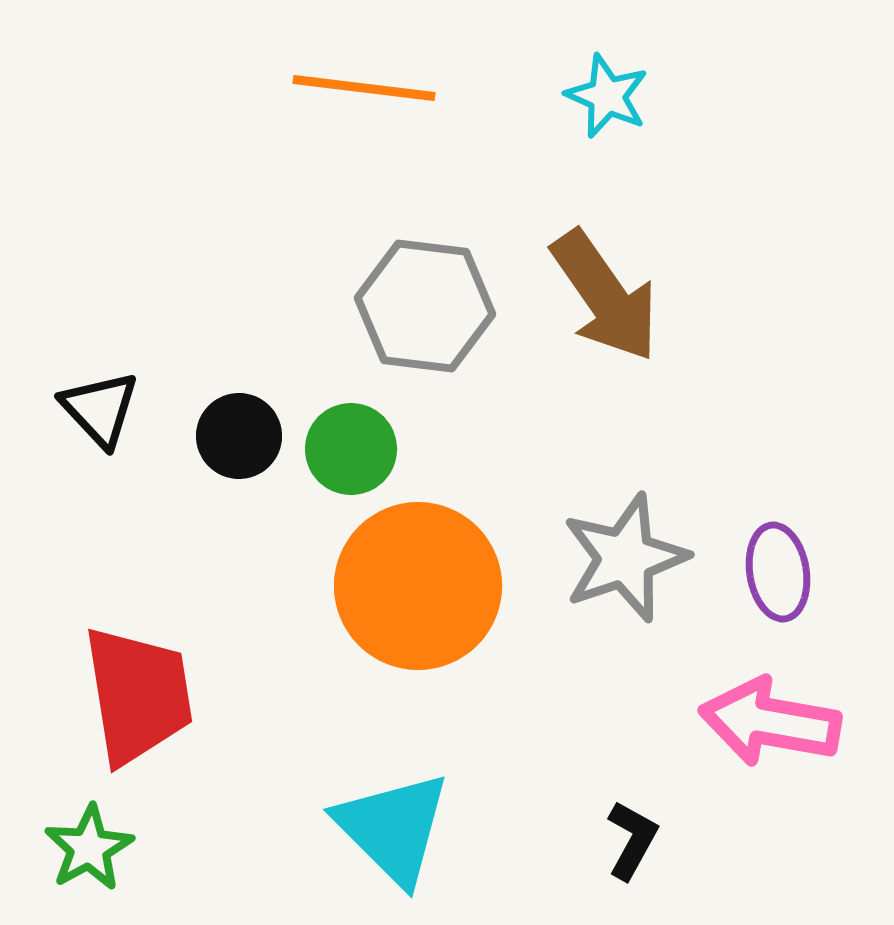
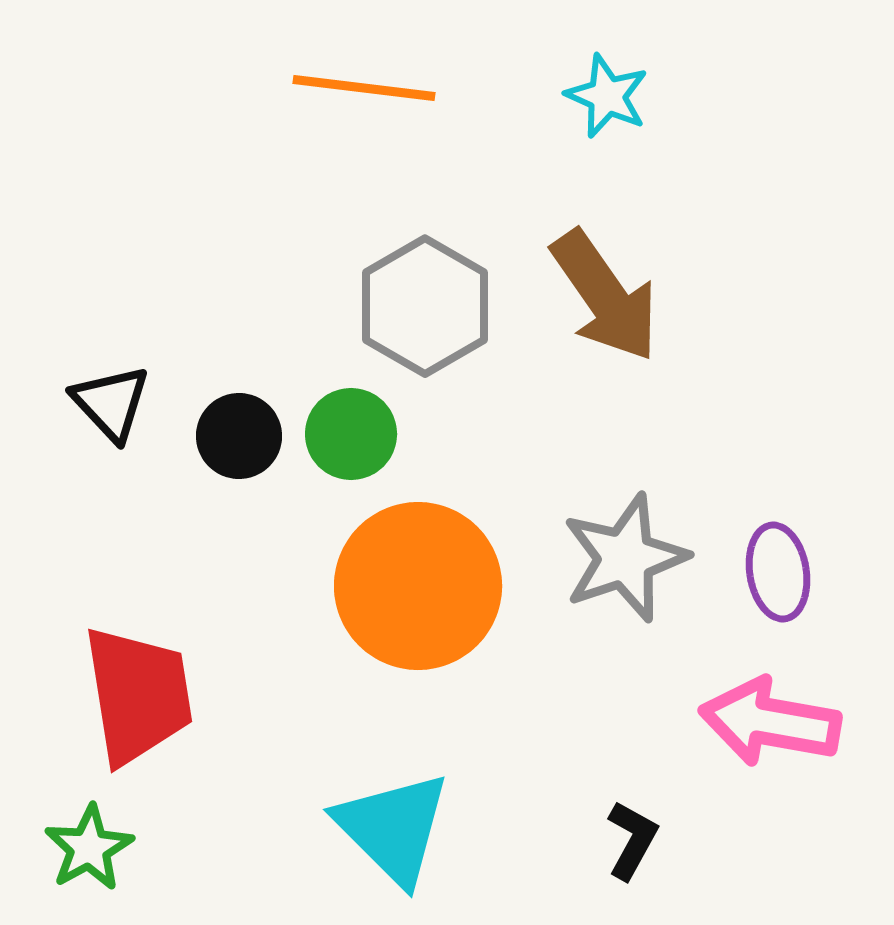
gray hexagon: rotated 23 degrees clockwise
black triangle: moved 11 px right, 6 px up
green circle: moved 15 px up
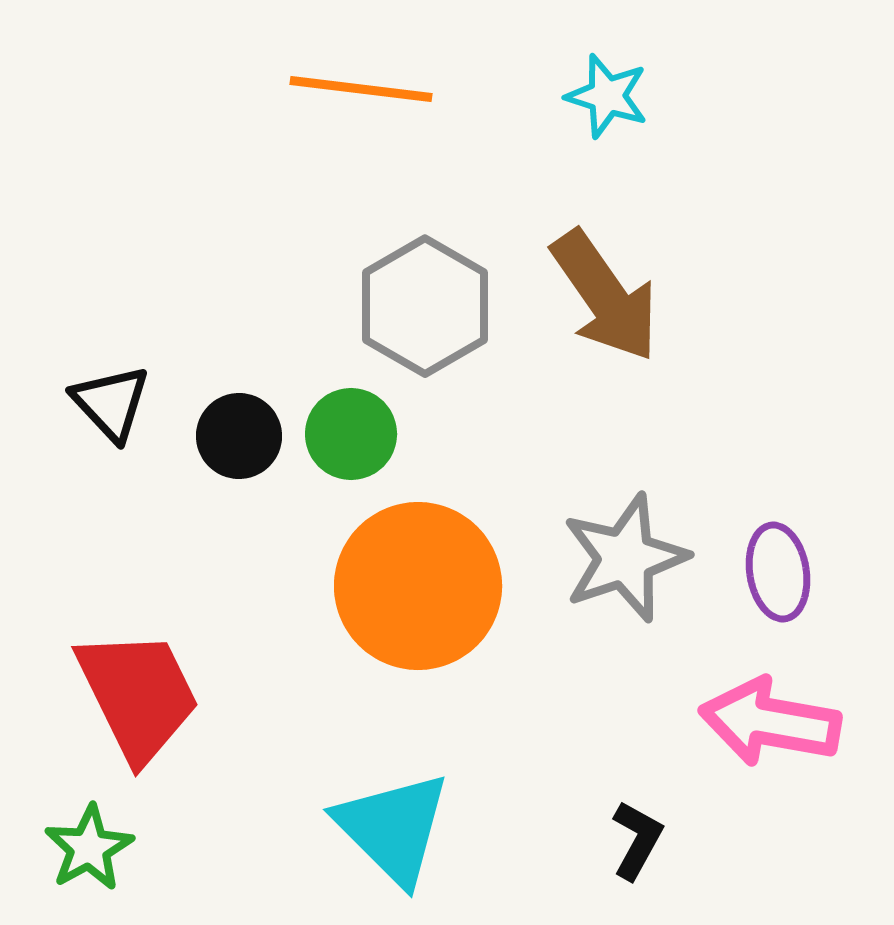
orange line: moved 3 px left, 1 px down
cyan star: rotated 6 degrees counterclockwise
red trapezoid: rotated 17 degrees counterclockwise
black L-shape: moved 5 px right
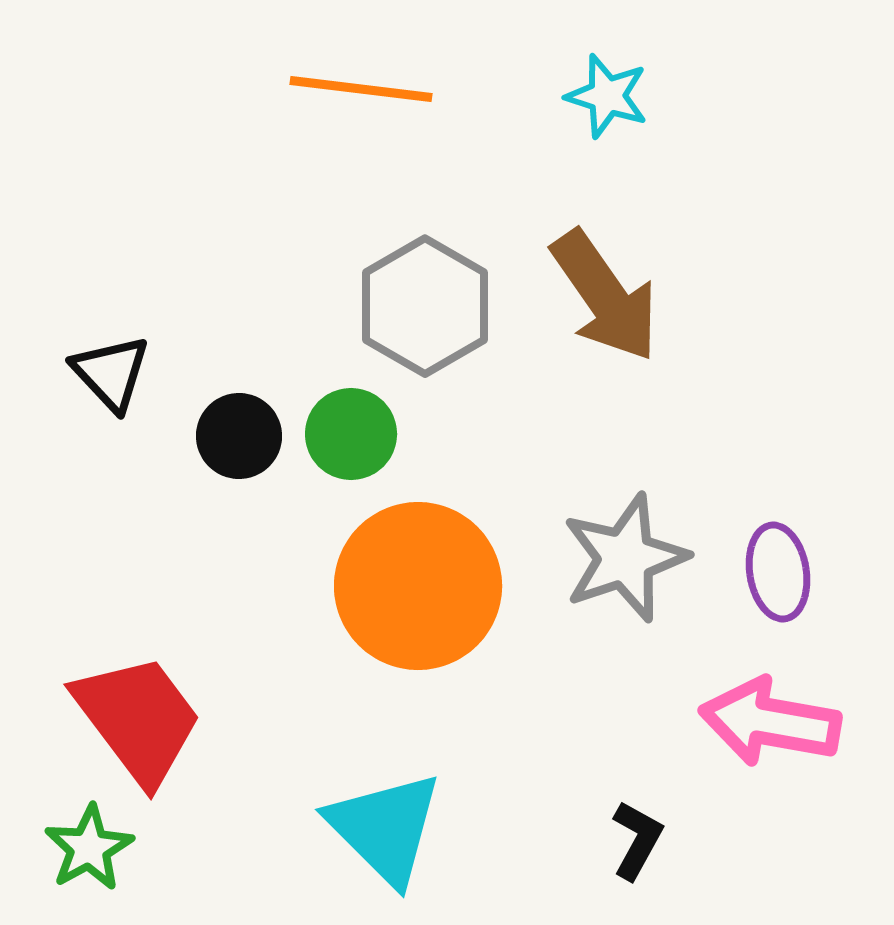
black triangle: moved 30 px up
red trapezoid: moved 24 px down; rotated 11 degrees counterclockwise
cyan triangle: moved 8 px left
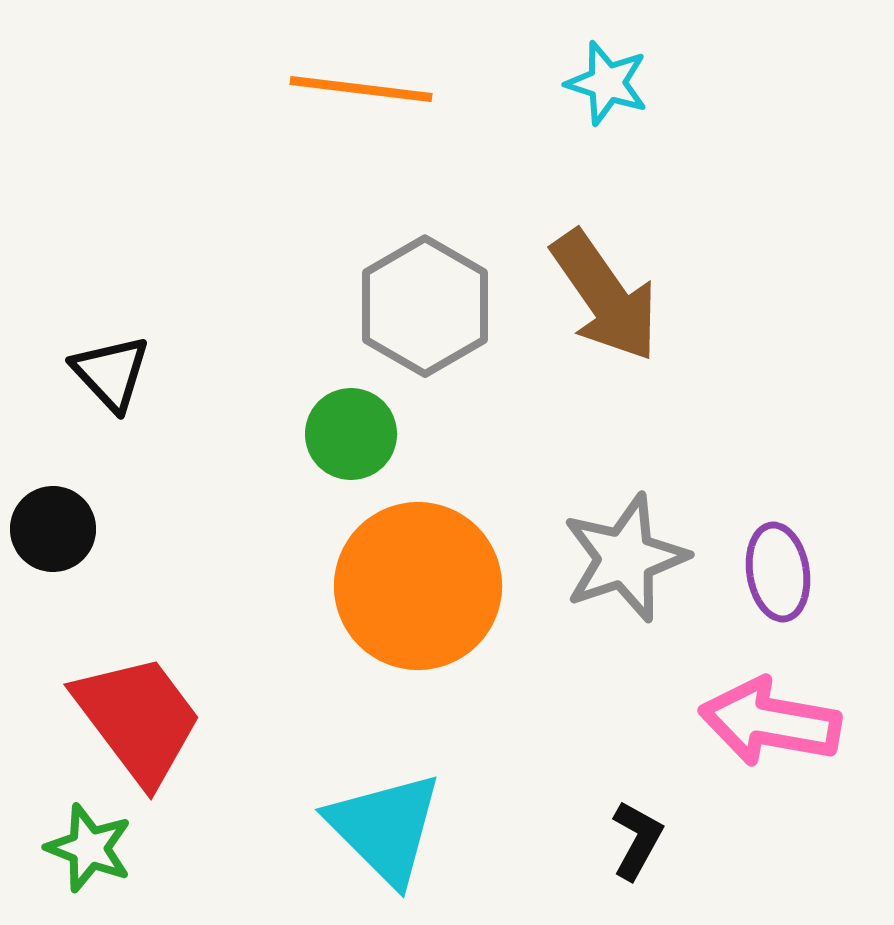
cyan star: moved 13 px up
black circle: moved 186 px left, 93 px down
green star: rotated 22 degrees counterclockwise
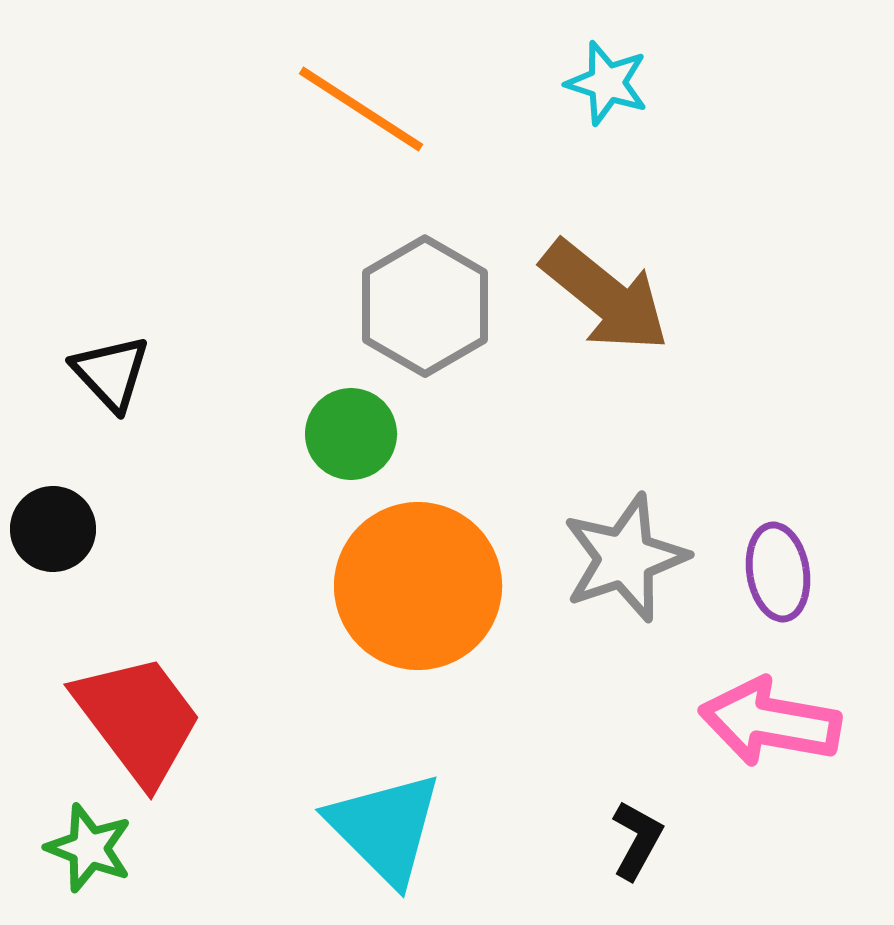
orange line: moved 20 px down; rotated 26 degrees clockwise
brown arrow: rotated 16 degrees counterclockwise
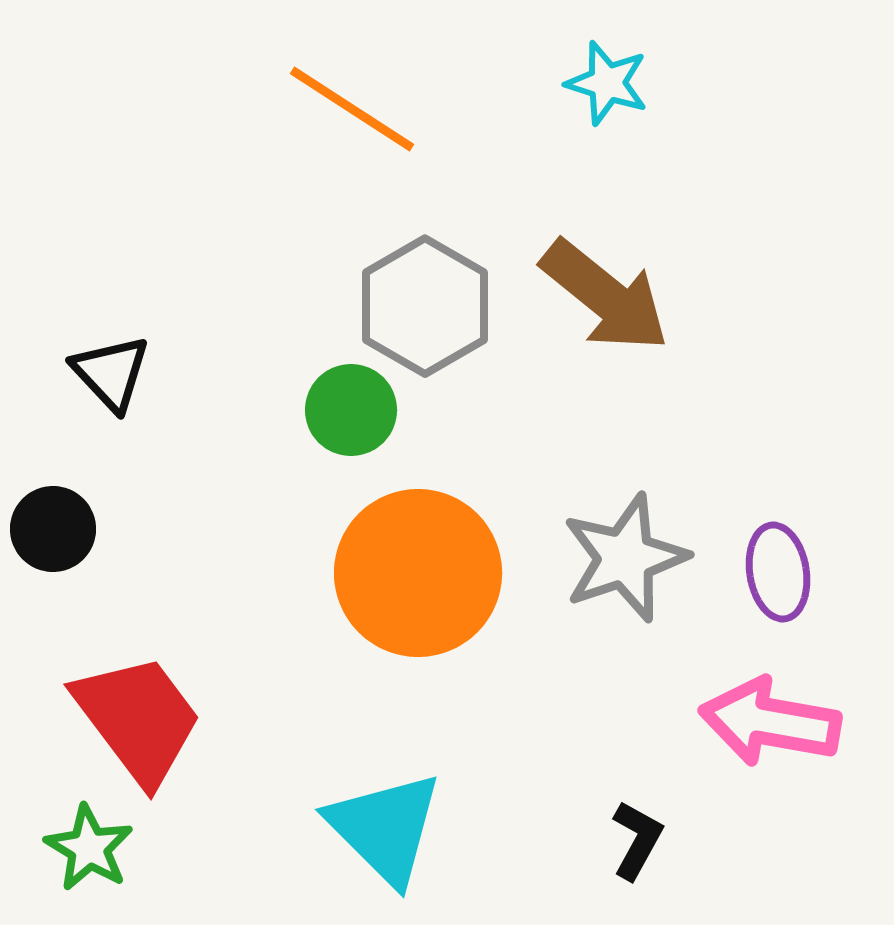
orange line: moved 9 px left
green circle: moved 24 px up
orange circle: moved 13 px up
green star: rotated 10 degrees clockwise
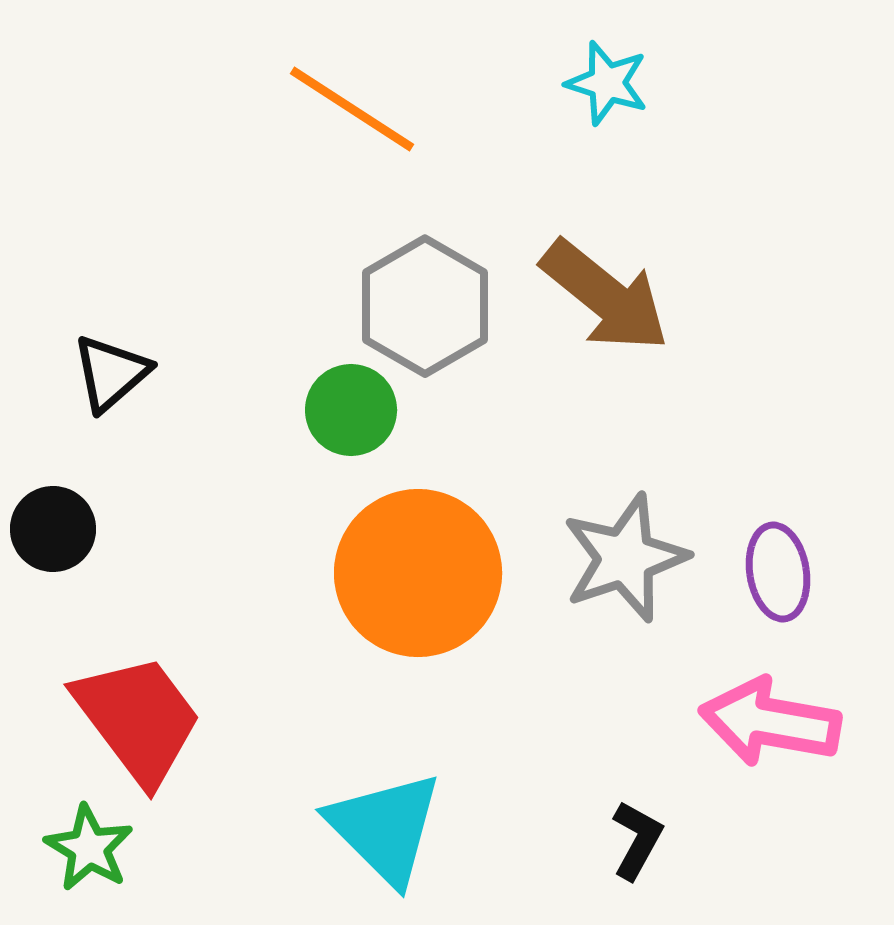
black triangle: rotated 32 degrees clockwise
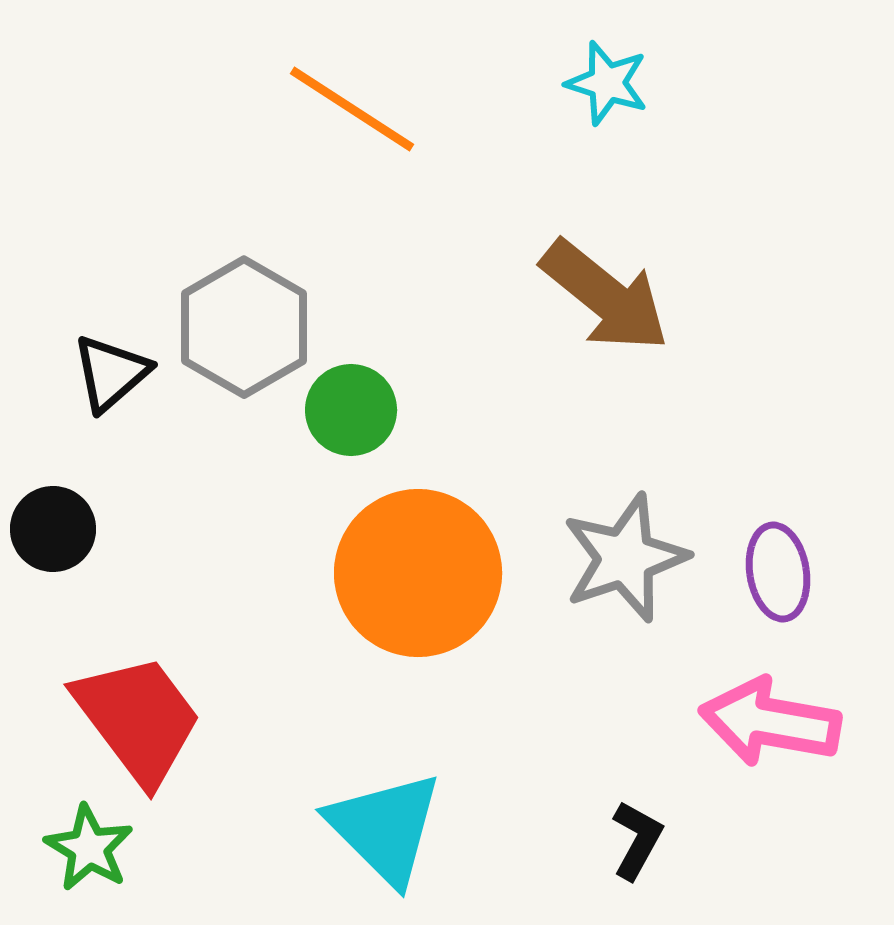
gray hexagon: moved 181 px left, 21 px down
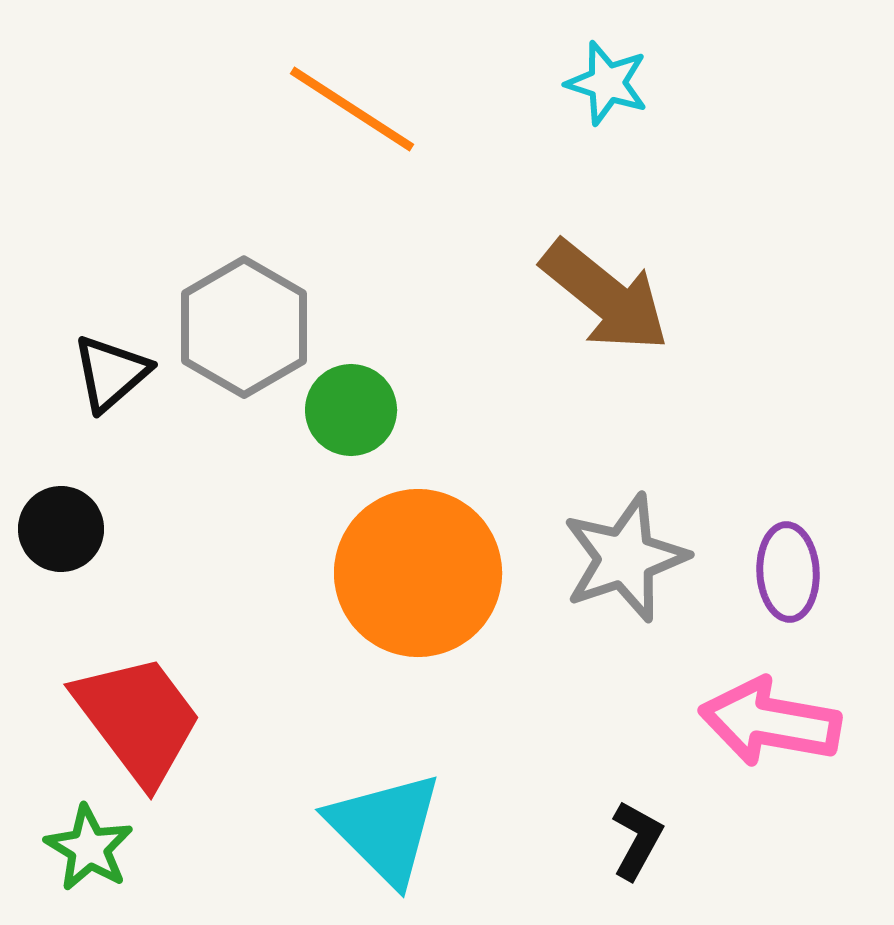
black circle: moved 8 px right
purple ellipse: moved 10 px right; rotated 6 degrees clockwise
